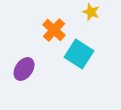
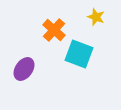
yellow star: moved 5 px right, 5 px down
cyan square: rotated 12 degrees counterclockwise
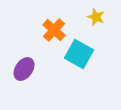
cyan square: rotated 8 degrees clockwise
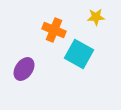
yellow star: rotated 24 degrees counterclockwise
orange cross: rotated 20 degrees counterclockwise
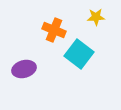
cyan square: rotated 8 degrees clockwise
purple ellipse: rotated 40 degrees clockwise
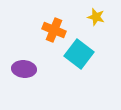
yellow star: rotated 18 degrees clockwise
purple ellipse: rotated 20 degrees clockwise
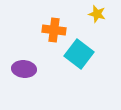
yellow star: moved 1 px right, 3 px up
orange cross: rotated 15 degrees counterclockwise
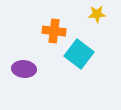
yellow star: rotated 18 degrees counterclockwise
orange cross: moved 1 px down
